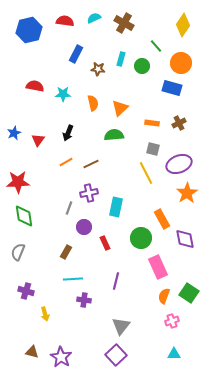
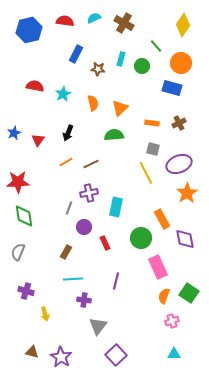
cyan star at (63, 94): rotated 28 degrees counterclockwise
gray triangle at (121, 326): moved 23 px left
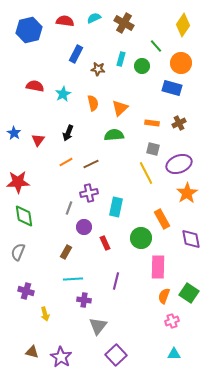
blue star at (14, 133): rotated 16 degrees counterclockwise
purple diamond at (185, 239): moved 6 px right
pink rectangle at (158, 267): rotated 25 degrees clockwise
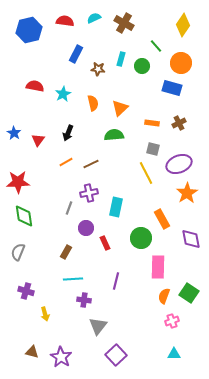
purple circle at (84, 227): moved 2 px right, 1 px down
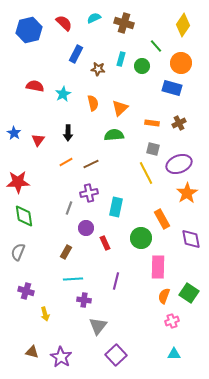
red semicircle at (65, 21): moved 1 px left, 2 px down; rotated 36 degrees clockwise
brown cross at (124, 23): rotated 12 degrees counterclockwise
black arrow at (68, 133): rotated 21 degrees counterclockwise
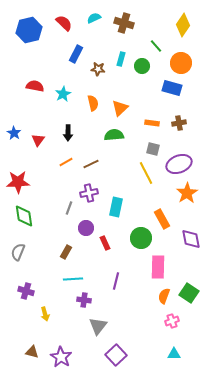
brown cross at (179, 123): rotated 16 degrees clockwise
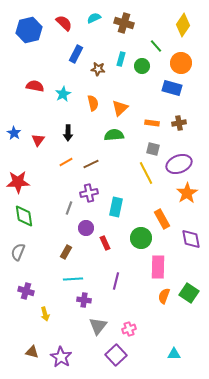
pink cross at (172, 321): moved 43 px left, 8 px down
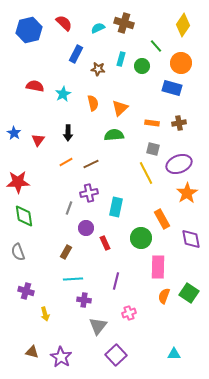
cyan semicircle at (94, 18): moved 4 px right, 10 px down
gray semicircle at (18, 252): rotated 42 degrees counterclockwise
pink cross at (129, 329): moved 16 px up
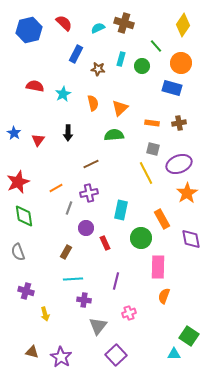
orange line at (66, 162): moved 10 px left, 26 px down
red star at (18, 182): rotated 20 degrees counterclockwise
cyan rectangle at (116, 207): moved 5 px right, 3 px down
green square at (189, 293): moved 43 px down
